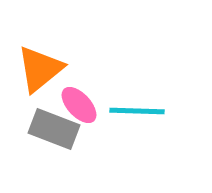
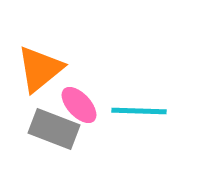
cyan line: moved 2 px right
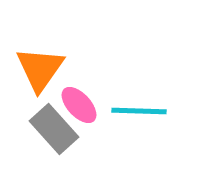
orange triangle: rotated 16 degrees counterclockwise
gray rectangle: rotated 27 degrees clockwise
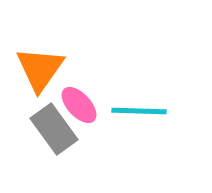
gray rectangle: rotated 6 degrees clockwise
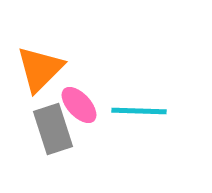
orange triangle: rotated 10 degrees clockwise
gray rectangle: moved 1 px left; rotated 18 degrees clockwise
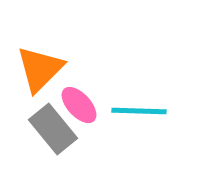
gray rectangle: rotated 21 degrees counterclockwise
